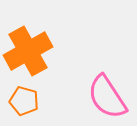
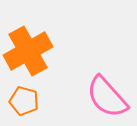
pink semicircle: rotated 9 degrees counterclockwise
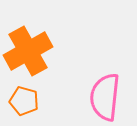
pink semicircle: moved 2 px left; rotated 48 degrees clockwise
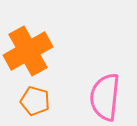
orange pentagon: moved 11 px right
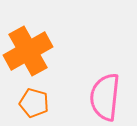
orange pentagon: moved 1 px left, 2 px down
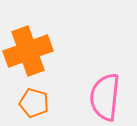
orange cross: rotated 9 degrees clockwise
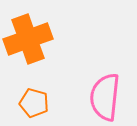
orange cross: moved 12 px up
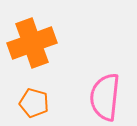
orange cross: moved 4 px right, 4 px down
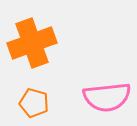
pink semicircle: moved 2 px right; rotated 102 degrees counterclockwise
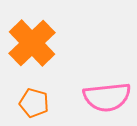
orange cross: rotated 24 degrees counterclockwise
